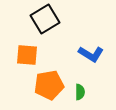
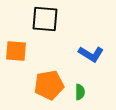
black square: rotated 36 degrees clockwise
orange square: moved 11 px left, 4 px up
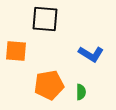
green semicircle: moved 1 px right
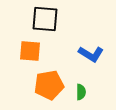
orange square: moved 14 px right
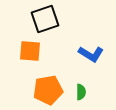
black square: rotated 24 degrees counterclockwise
orange pentagon: moved 1 px left, 5 px down
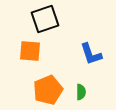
blue L-shape: rotated 40 degrees clockwise
orange pentagon: rotated 12 degrees counterclockwise
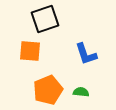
blue L-shape: moved 5 px left
green semicircle: rotated 84 degrees counterclockwise
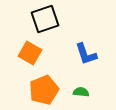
orange square: moved 2 px down; rotated 25 degrees clockwise
orange pentagon: moved 4 px left
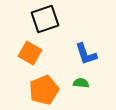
green semicircle: moved 9 px up
